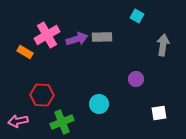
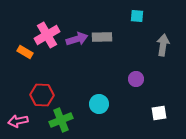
cyan square: rotated 24 degrees counterclockwise
green cross: moved 1 px left, 2 px up
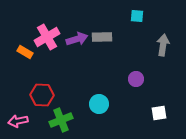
pink cross: moved 2 px down
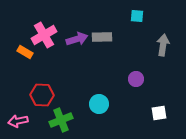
pink cross: moved 3 px left, 2 px up
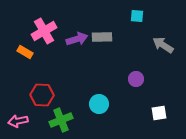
pink cross: moved 4 px up
gray arrow: rotated 65 degrees counterclockwise
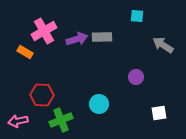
purple circle: moved 2 px up
